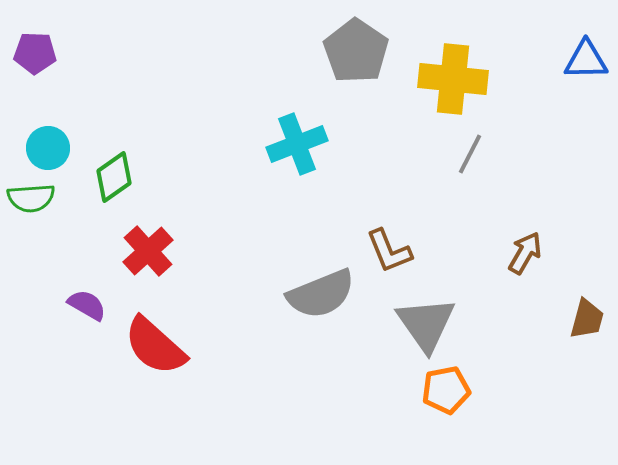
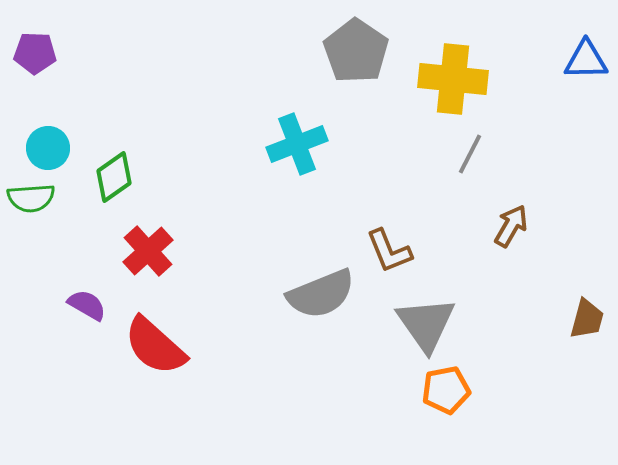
brown arrow: moved 14 px left, 27 px up
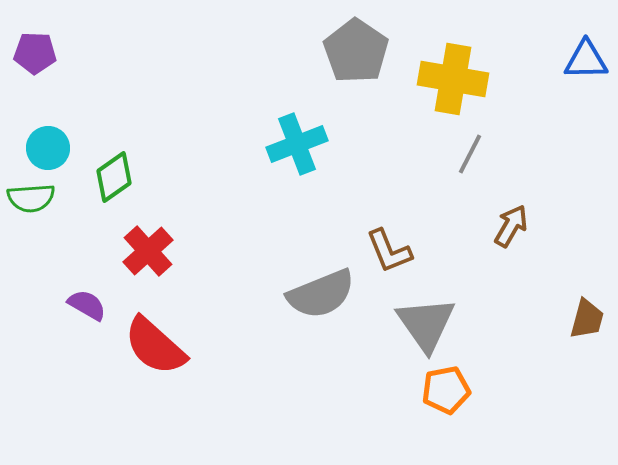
yellow cross: rotated 4 degrees clockwise
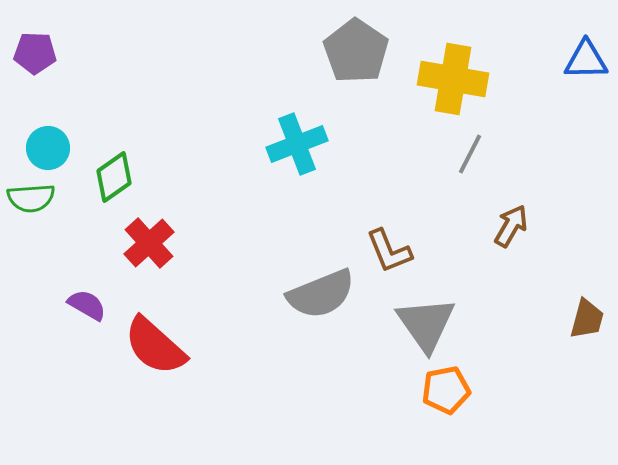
red cross: moved 1 px right, 8 px up
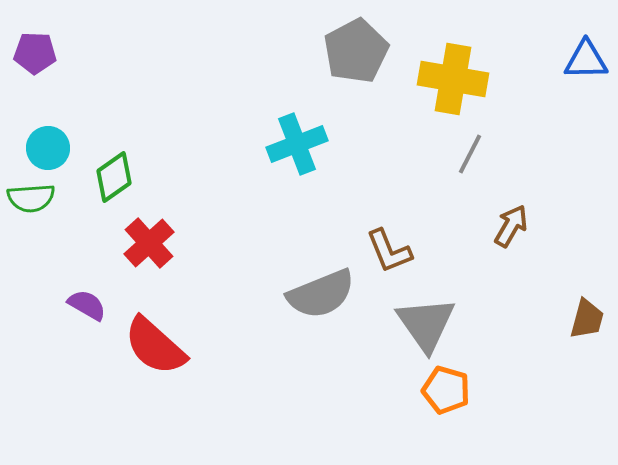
gray pentagon: rotated 10 degrees clockwise
orange pentagon: rotated 27 degrees clockwise
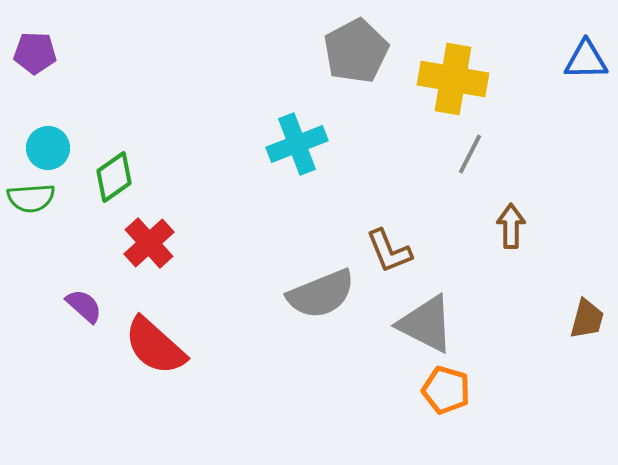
brown arrow: rotated 30 degrees counterclockwise
purple semicircle: moved 3 px left, 1 px down; rotated 12 degrees clockwise
gray triangle: rotated 28 degrees counterclockwise
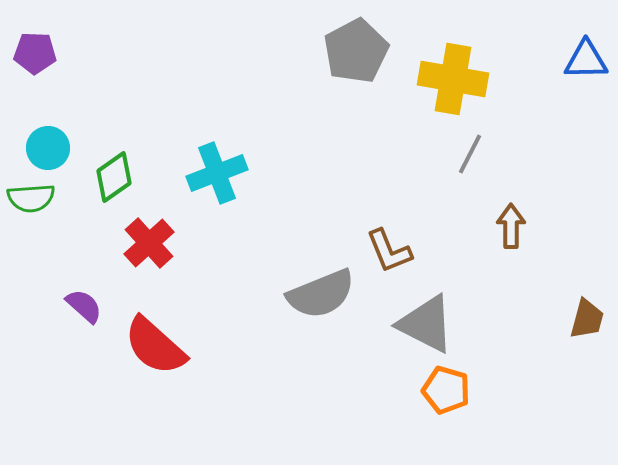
cyan cross: moved 80 px left, 29 px down
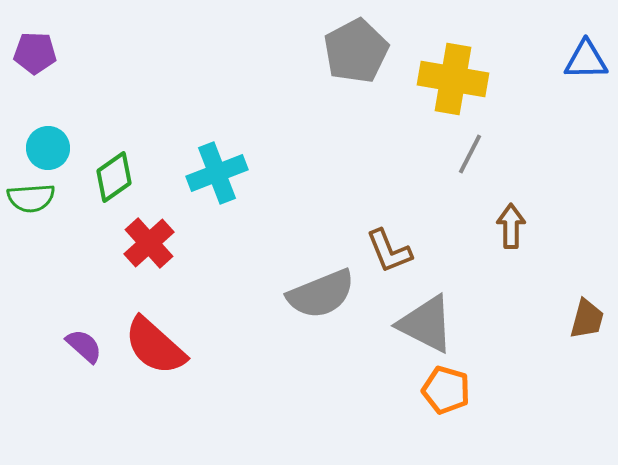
purple semicircle: moved 40 px down
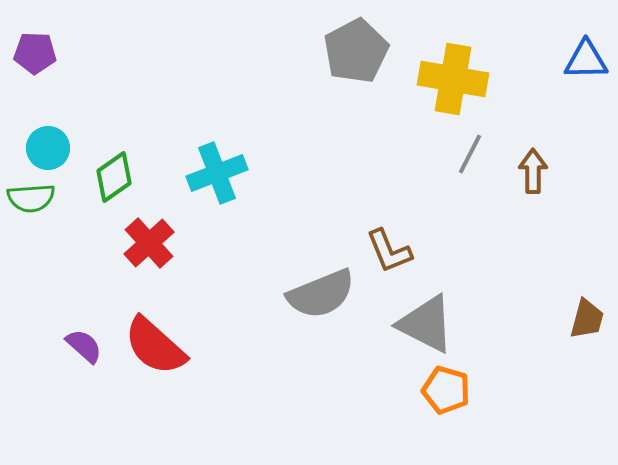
brown arrow: moved 22 px right, 55 px up
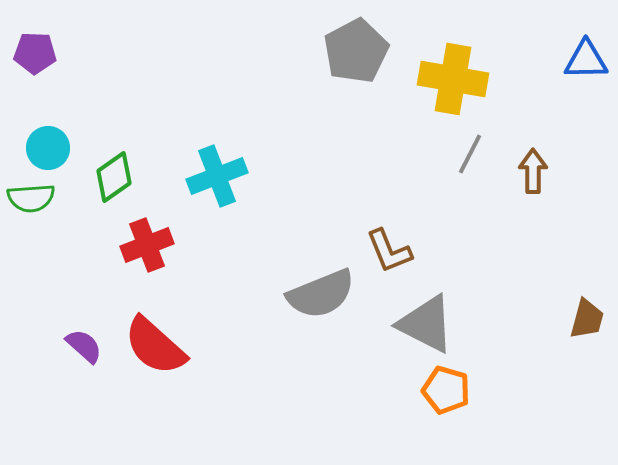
cyan cross: moved 3 px down
red cross: moved 2 px left, 2 px down; rotated 21 degrees clockwise
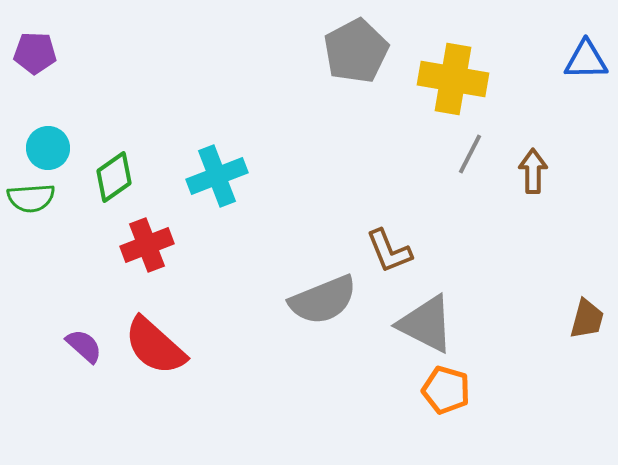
gray semicircle: moved 2 px right, 6 px down
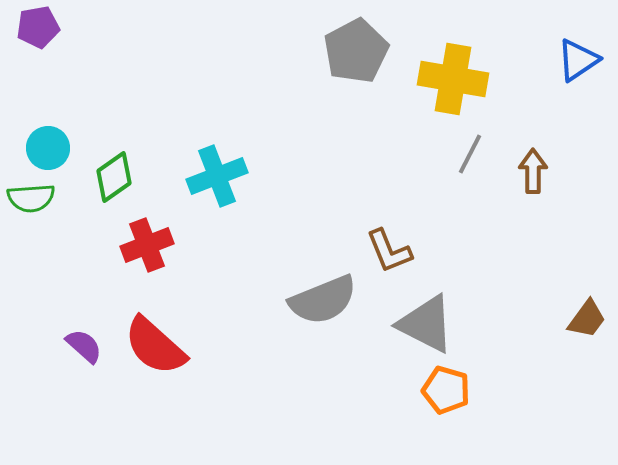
purple pentagon: moved 3 px right, 26 px up; rotated 12 degrees counterclockwise
blue triangle: moved 8 px left; rotated 33 degrees counterclockwise
brown trapezoid: rotated 21 degrees clockwise
